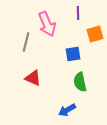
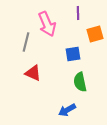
red triangle: moved 5 px up
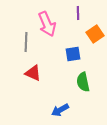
orange square: rotated 18 degrees counterclockwise
gray line: rotated 12 degrees counterclockwise
green semicircle: moved 3 px right
blue arrow: moved 7 px left
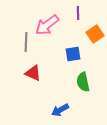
pink arrow: moved 1 px down; rotated 75 degrees clockwise
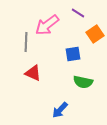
purple line: rotated 56 degrees counterclockwise
green semicircle: rotated 66 degrees counterclockwise
blue arrow: rotated 18 degrees counterclockwise
